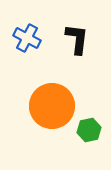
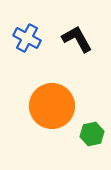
black L-shape: rotated 36 degrees counterclockwise
green hexagon: moved 3 px right, 4 px down
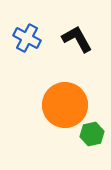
orange circle: moved 13 px right, 1 px up
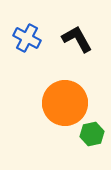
orange circle: moved 2 px up
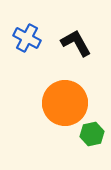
black L-shape: moved 1 px left, 4 px down
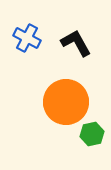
orange circle: moved 1 px right, 1 px up
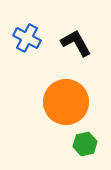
green hexagon: moved 7 px left, 10 px down
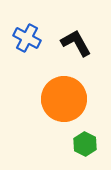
orange circle: moved 2 px left, 3 px up
green hexagon: rotated 20 degrees counterclockwise
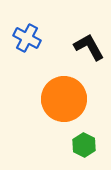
black L-shape: moved 13 px right, 4 px down
green hexagon: moved 1 px left, 1 px down
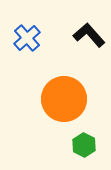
blue cross: rotated 20 degrees clockwise
black L-shape: moved 12 px up; rotated 12 degrees counterclockwise
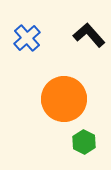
green hexagon: moved 3 px up
